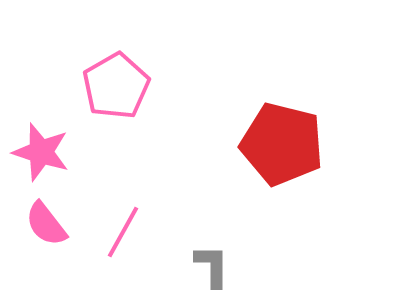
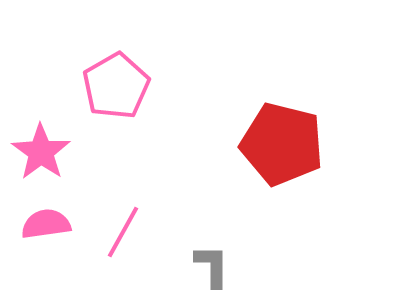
pink star: rotated 18 degrees clockwise
pink semicircle: rotated 120 degrees clockwise
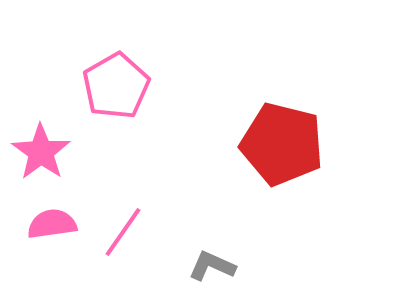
pink semicircle: moved 6 px right
pink line: rotated 6 degrees clockwise
gray L-shape: rotated 66 degrees counterclockwise
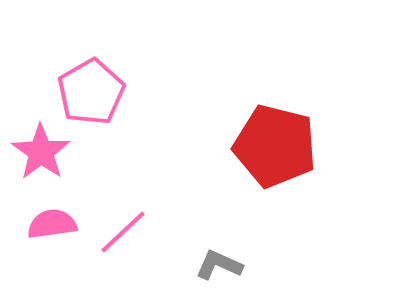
pink pentagon: moved 25 px left, 6 px down
red pentagon: moved 7 px left, 2 px down
pink line: rotated 12 degrees clockwise
gray L-shape: moved 7 px right, 1 px up
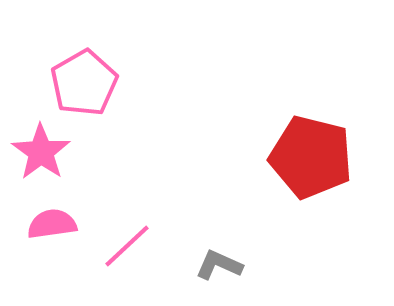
pink pentagon: moved 7 px left, 9 px up
red pentagon: moved 36 px right, 11 px down
pink line: moved 4 px right, 14 px down
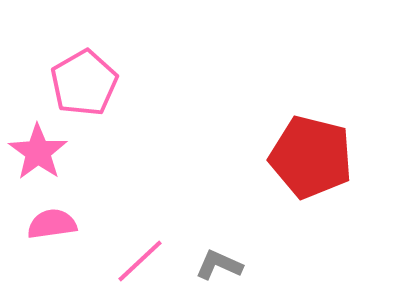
pink star: moved 3 px left
pink line: moved 13 px right, 15 px down
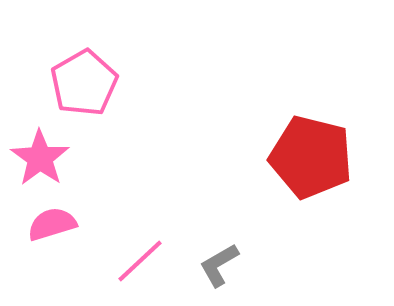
pink star: moved 2 px right, 6 px down
pink semicircle: rotated 9 degrees counterclockwise
gray L-shape: rotated 54 degrees counterclockwise
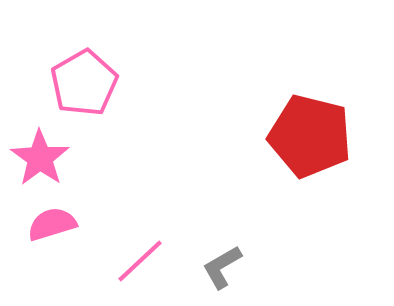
red pentagon: moved 1 px left, 21 px up
gray L-shape: moved 3 px right, 2 px down
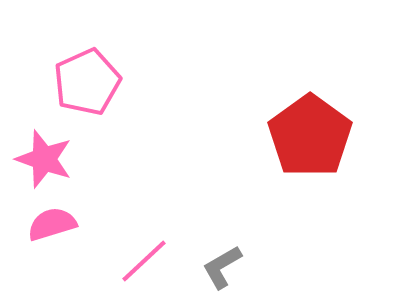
pink pentagon: moved 3 px right, 1 px up; rotated 6 degrees clockwise
red pentagon: rotated 22 degrees clockwise
pink star: moved 4 px right, 1 px down; rotated 16 degrees counterclockwise
pink line: moved 4 px right
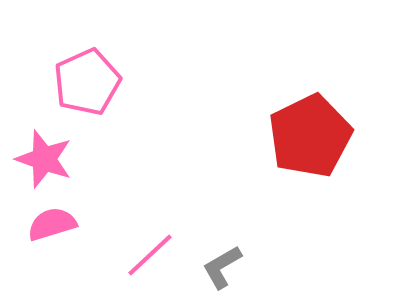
red pentagon: rotated 10 degrees clockwise
pink line: moved 6 px right, 6 px up
